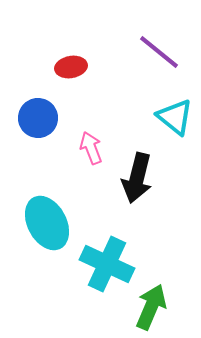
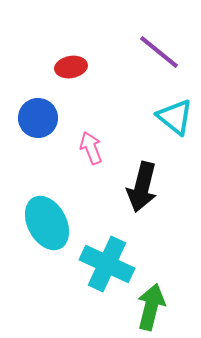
black arrow: moved 5 px right, 9 px down
green arrow: rotated 9 degrees counterclockwise
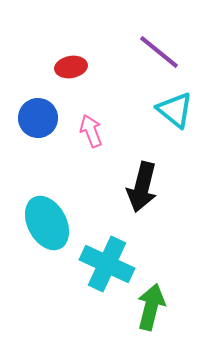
cyan triangle: moved 7 px up
pink arrow: moved 17 px up
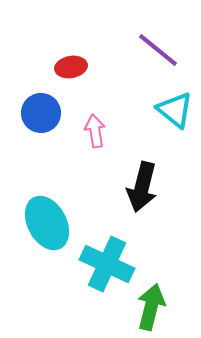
purple line: moved 1 px left, 2 px up
blue circle: moved 3 px right, 5 px up
pink arrow: moved 4 px right; rotated 12 degrees clockwise
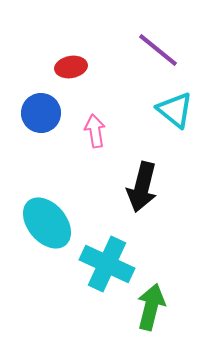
cyan ellipse: rotated 12 degrees counterclockwise
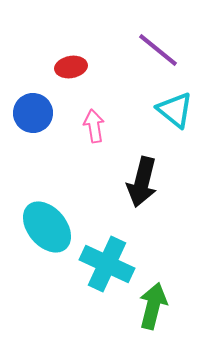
blue circle: moved 8 px left
pink arrow: moved 1 px left, 5 px up
black arrow: moved 5 px up
cyan ellipse: moved 4 px down
green arrow: moved 2 px right, 1 px up
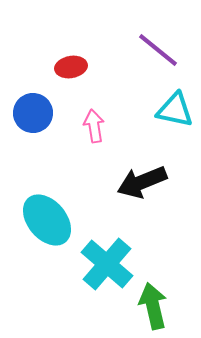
cyan triangle: rotated 27 degrees counterclockwise
black arrow: rotated 54 degrees clockwise
cyan ellipse: moved 7 px up
cyan cross: rotated 16 degrees clockwise
green arrow: rotated 27 degrees counterclockwise
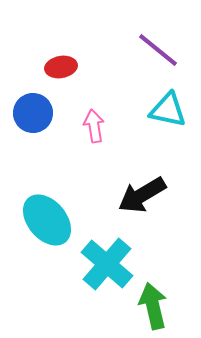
red ellipse: moved 10 px left
cyan triangle: moved 7 px left
black arrow: moved 13 px down; rotated 9 degrees counterclockwise
